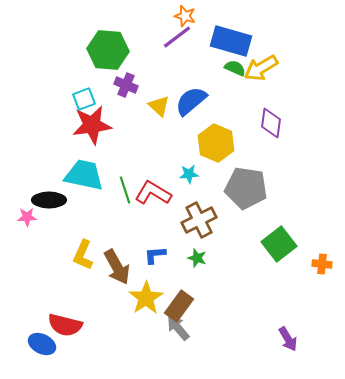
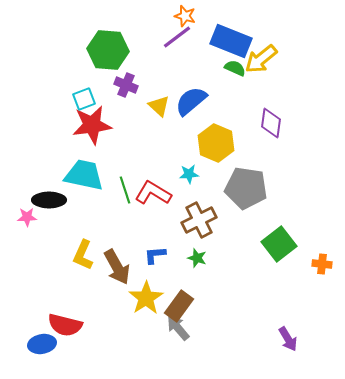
blue rectangle: rotated 6 degrees clockwise
yellow arrow: moved 9 px up; rotated 8 degrees counterclockwise
blue ellipse: rotated 36 degrees counterclockwise
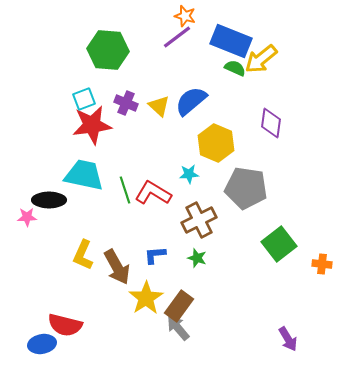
purple cross: moved 18 px down
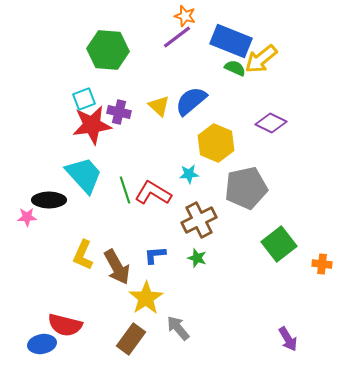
purple cross: moved 7 px left, 9 px down; rotated 10 degrees counterclockwise
purple diamond: rotated 72 degrees counterclockwise
cyan trapezoid: rotated 36 degrees clockwise
gray pentagon: rotated 21 degrees counterclockwise
brown rectangle: moved 48 px left, 33 px down
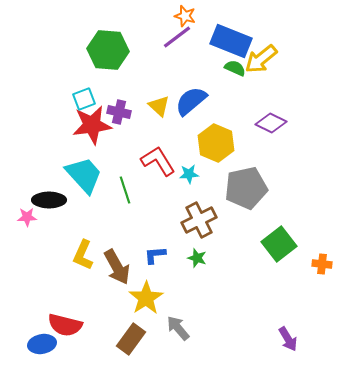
red L-shape: moved 5 px right, 32 px up; rotated 27 degrees clockwise
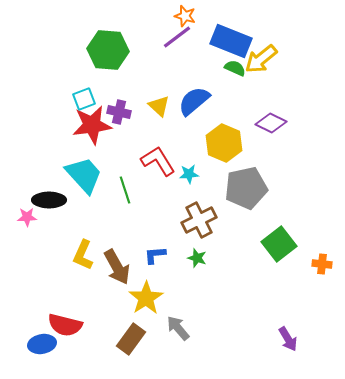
blue semicircle: moved 3 px right
yellow hexagon: moved 8 px right
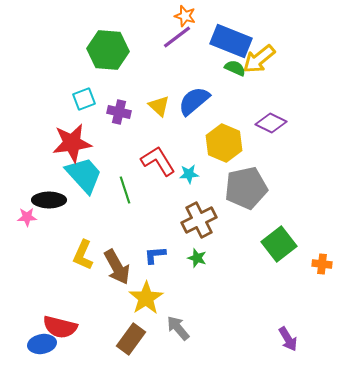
yellow arrow: moved 2 px left
red star: moved 20 px left, 18 px down
red semicircle: moved 5 px left, 2 px down
